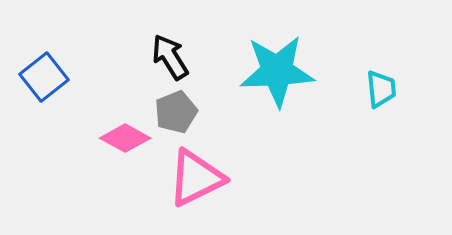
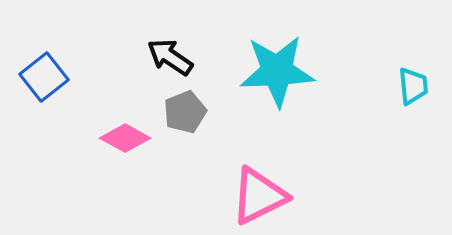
black arrow: rotated 24 degrees counterclockwise
cyan trapezoid: moved 32 px right, 3 px up
gray pentagon: moved 9 px right
pink triangle: moved 63 px right, 18 px down
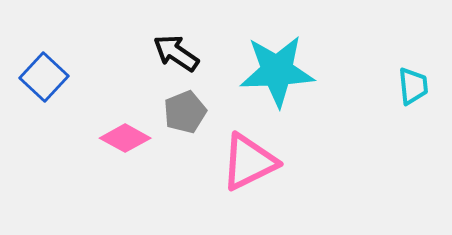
black arrow: moved 6 px right, 4 px up
blue square: rotated 9 degrees counterclockwise
pink triangle: moved 10 px left, 34 px up
